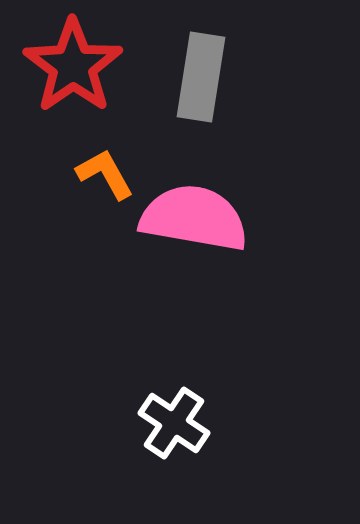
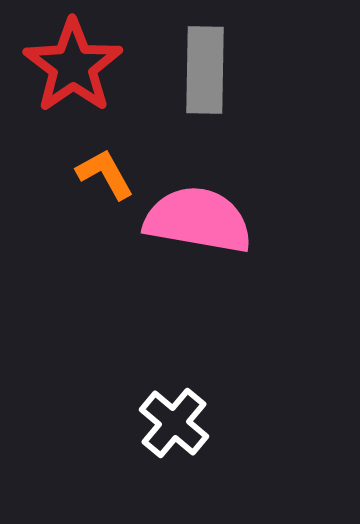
gray rectangle: moved 4 px right, 7 px up; rotated 8 degrees counterclockwise
pink semicircle: moved 4 px right, 2 px down
white cross: rotated 6 degrees clockwise
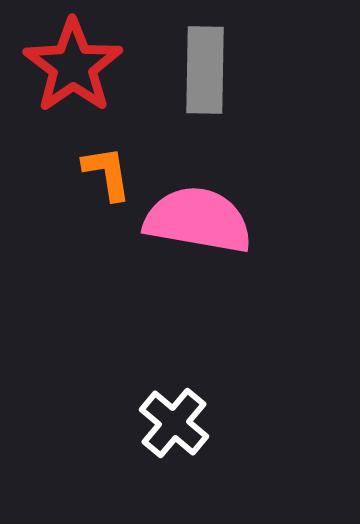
orange L-shape: moved 2 px right, 1 px up; rotated 20 degrees clockwise
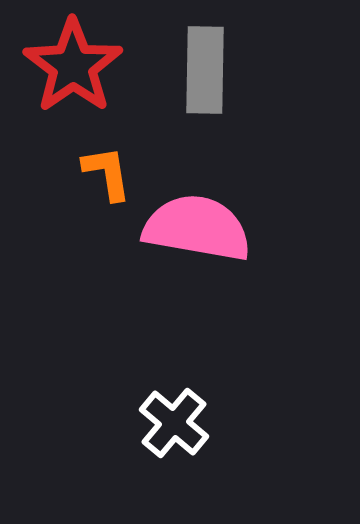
pink semicircle: moved 1 px left, 8 px down
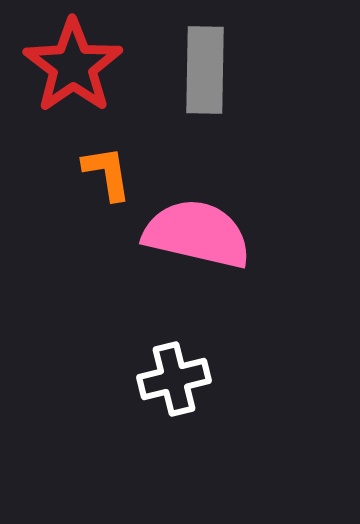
pink semicircle: moved 6 px down; rotated 3 degrees clockwise
white cross: moved 44 px up; rotated 36 degrees clockwise
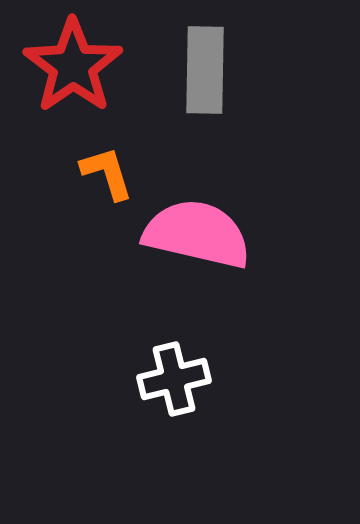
orange L-shape: rotated 8 degrees counterclockwise
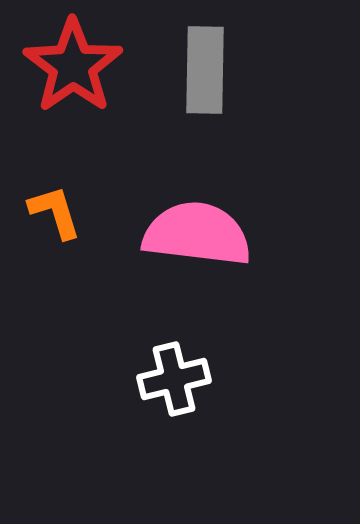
orange L-shape: moved 52 px left, 39 px down
pink semicircle: rotated 6 degrees counterclockwise
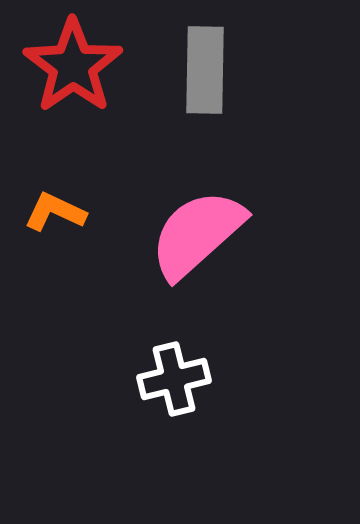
orange L-shape: rotated 48 degrees counterclockwise
pink semicircle: rotated 49 degrees counterclockwise
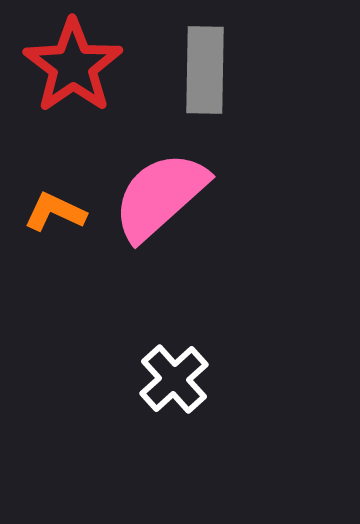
pink semicircle: moved 37 px left, 38 px up
white cross: rotated 28 degrees counterclockwise
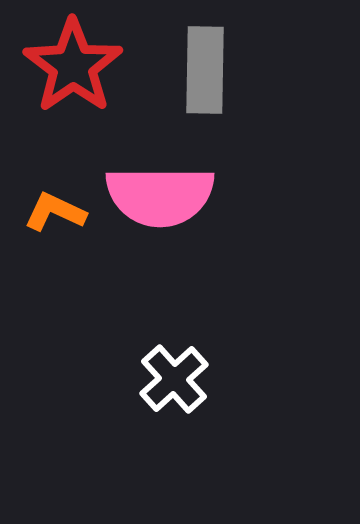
pink semicircle: rotated 138 degrees counterclockwise
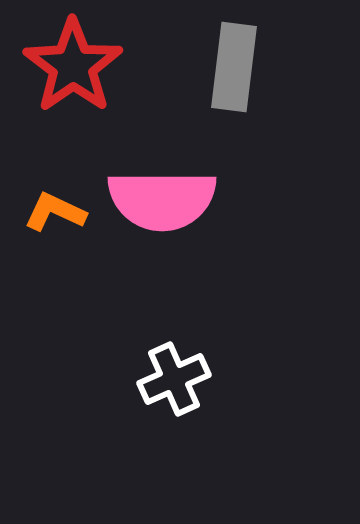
gray rectangle: moved 29 px right, 3 px up; rotated 6 degrees clockwise
pink semicircle: moved 2 px right, 4 px down
white cross: rotated 18 degrees clockwise
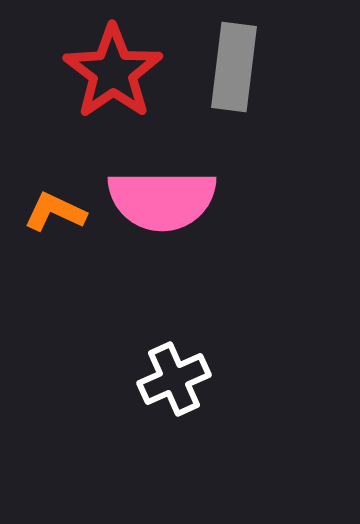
red star: moved 40 px right, 6 px down
